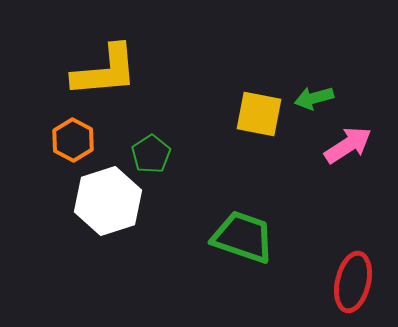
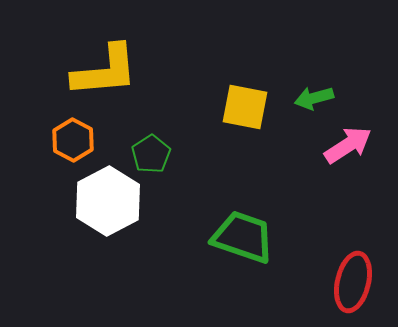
yellow square: moved 14 px left, 7 px up
white hexagon: rotated 10 degrees counterclockwise
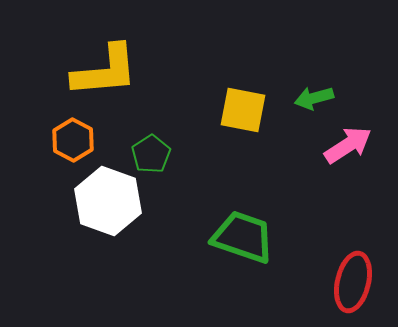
yellow square: moved 2 px left, 3 px down
white hexagon: rotated 12 degrees counterclockwise
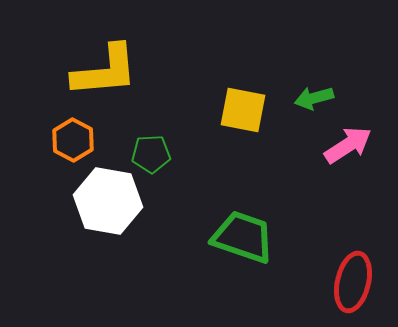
green pentagon: rotated 30 degrees clockwise
white hexagon: rotated 10 degrees counterclockwise
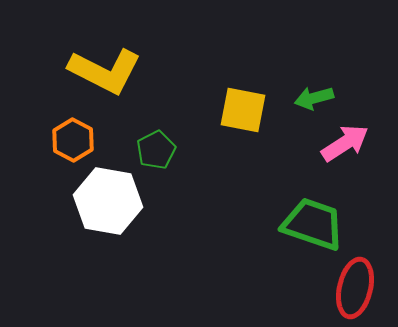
yellow L-shape: rotated 32 degrees clockwise
pink arrow: moved 3 px left, 2 px up
green pentagon: moved 5 px right, 4 px up; rotated 24 degrees counterclockwise
green trapezoid: moved 70 px right, 13 px up
red ellipse: moved 2 px right, 6 px down
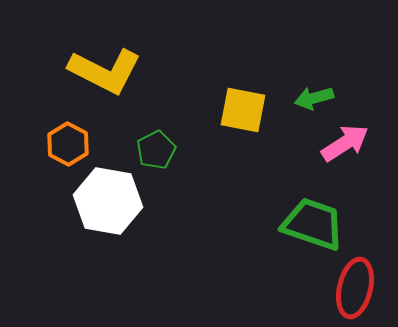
orange hexagon: moved 5 px left, 4 px down
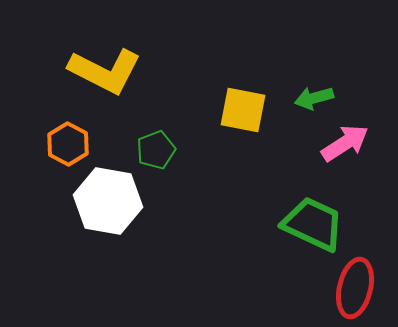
green pentagon: rotated 6 degrees clockwise
green trapezoid: rotated 6 degrees clockwise
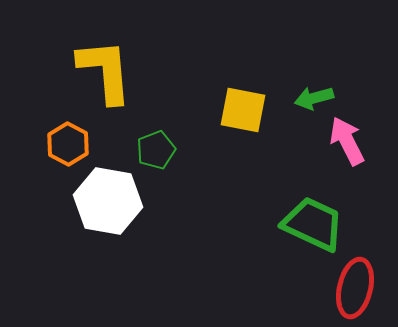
yellow L-shape: rotated 122 degrees counterclockwise
pink arrow: moved 2 px right, 2 px up; rotated 84 degrees counterclockwise
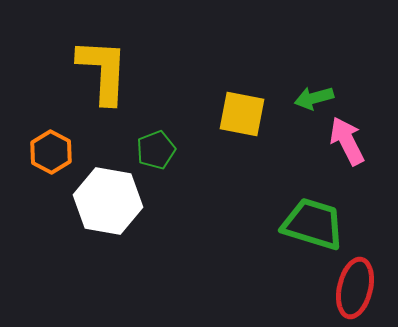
yellow L-shape: moved 2 px left; rotated 8 degrees clockwise
yellow square: moved 1 px left, 4 px down
orange hexagon: moved 17 px left, 8 px down
green trapezoid: rotated 8 degrees counterclockwise
